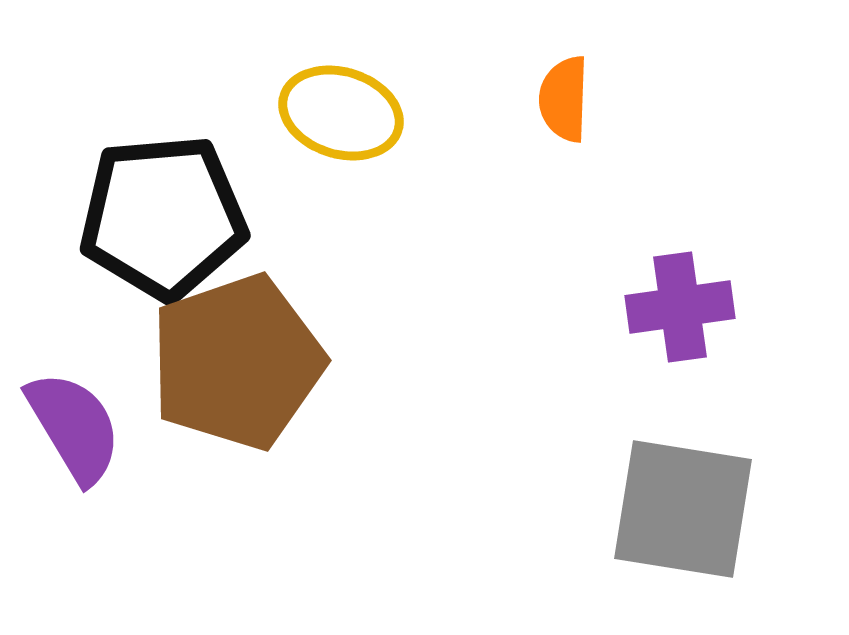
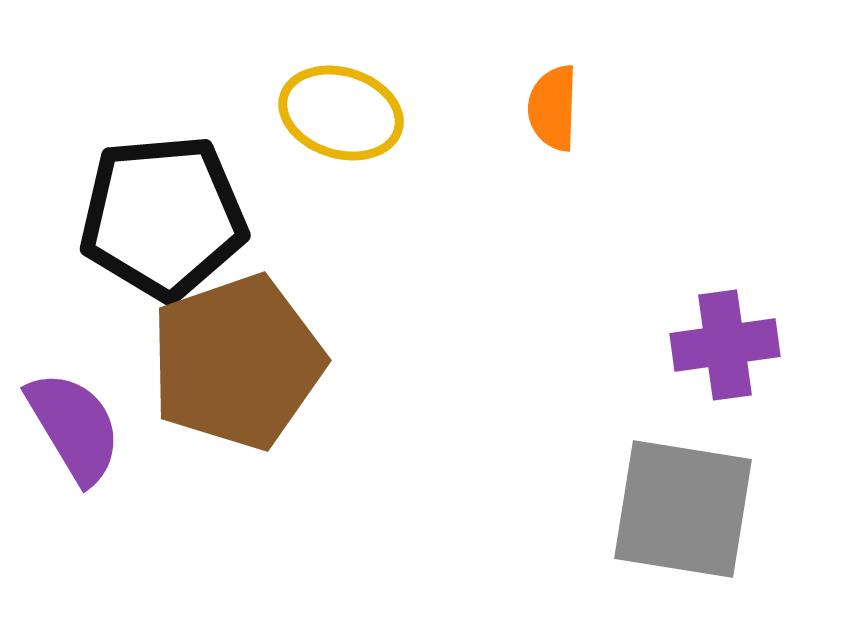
orange semicircle: moved 11 px left, 9 px down
purple cross: moved 45 px right, 38 px down
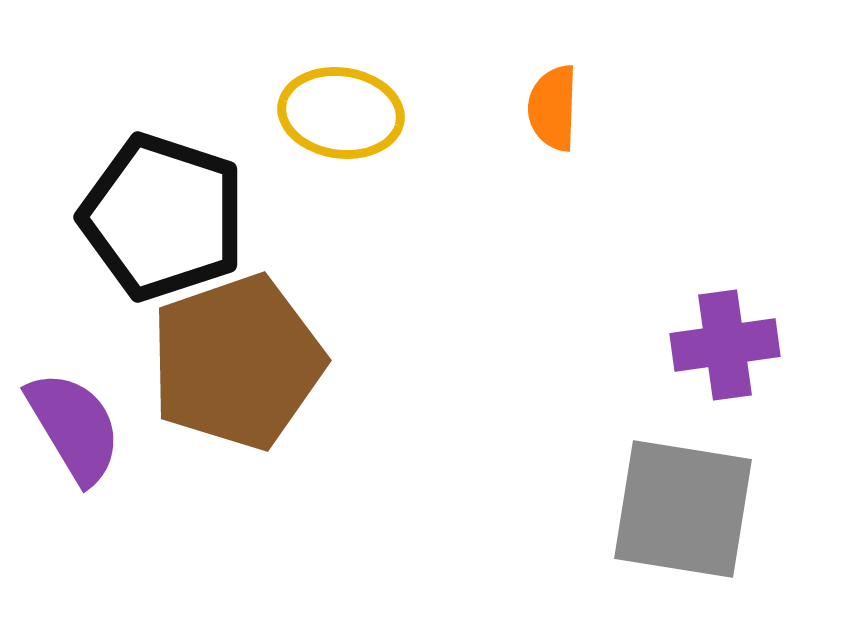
yellow ellipse: rotated 9 degrees counterclockwise
black pentagon: rotated 23 degrees clockwise
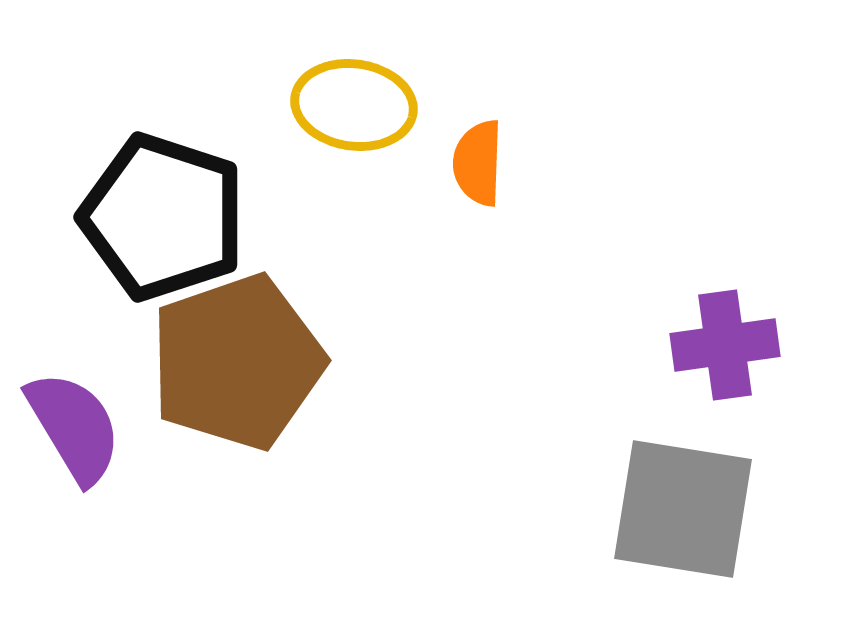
orange semicircle: moved 75 px left, 55 px down
yellow ellipse: moved 13 px right, 8 px up
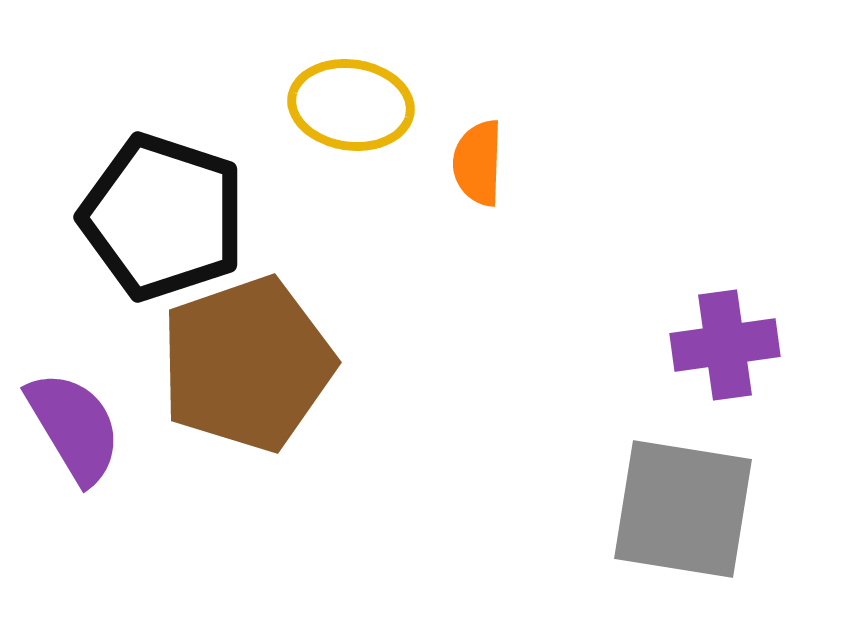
yellow ellipse: moved 3 px left
brown pentagon: moved 10 px right, 2 px down
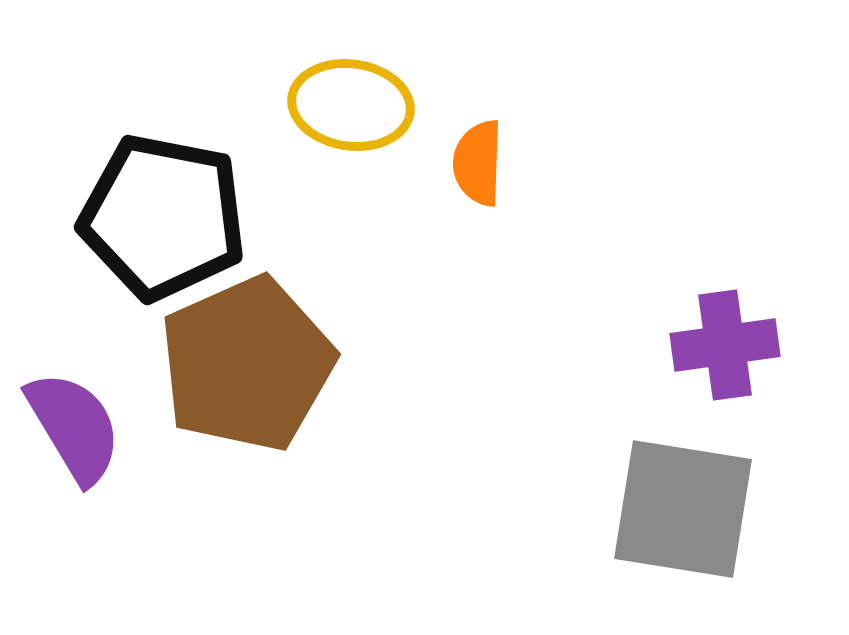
black pentagon: rotated 7 degrees counterclockwise
brown pentagon: rotated 5 degrees counterclockwise
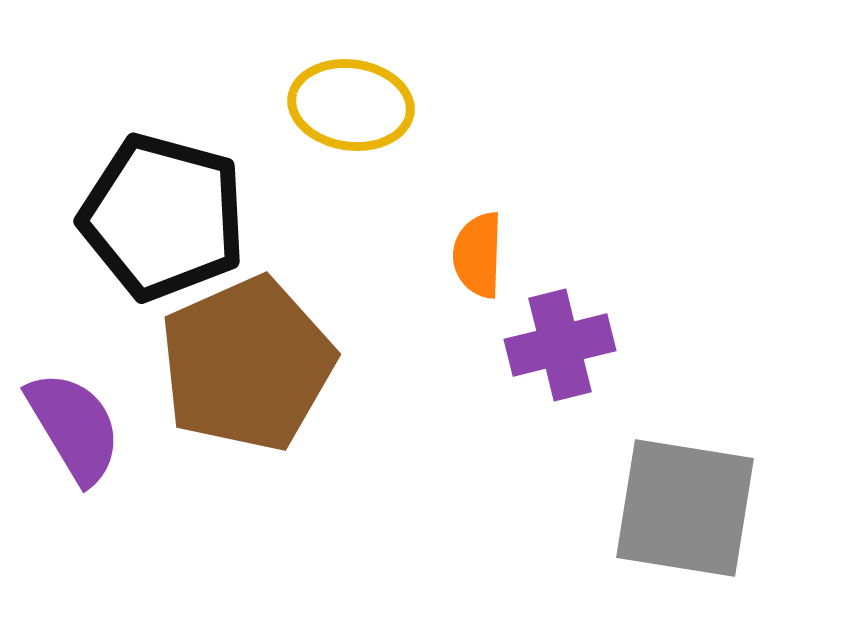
orange semicircle: moved 92 px down
black pentagon: rotated 4 degrees clockwise
purple cross: moved 165 px left; rotated 6 degrees counterclockwise
gray square: moved 2 px right, 1 px up
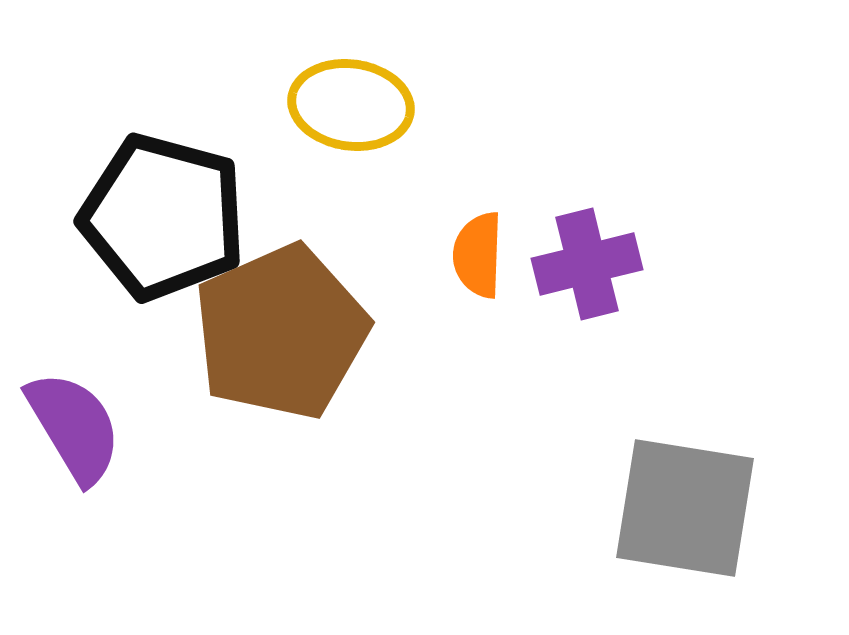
purple cross: moved 27 px right, 81 px up
brown pentagon: moved 34 px right, 32 px up
